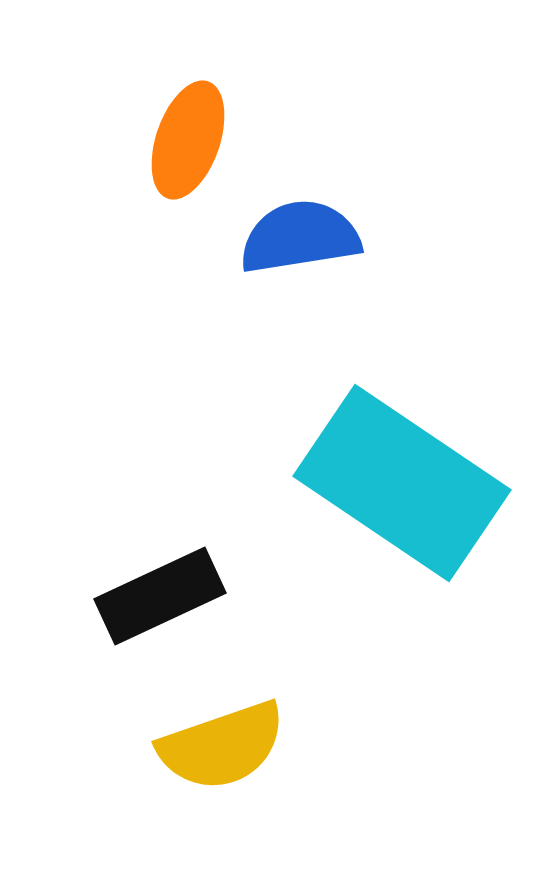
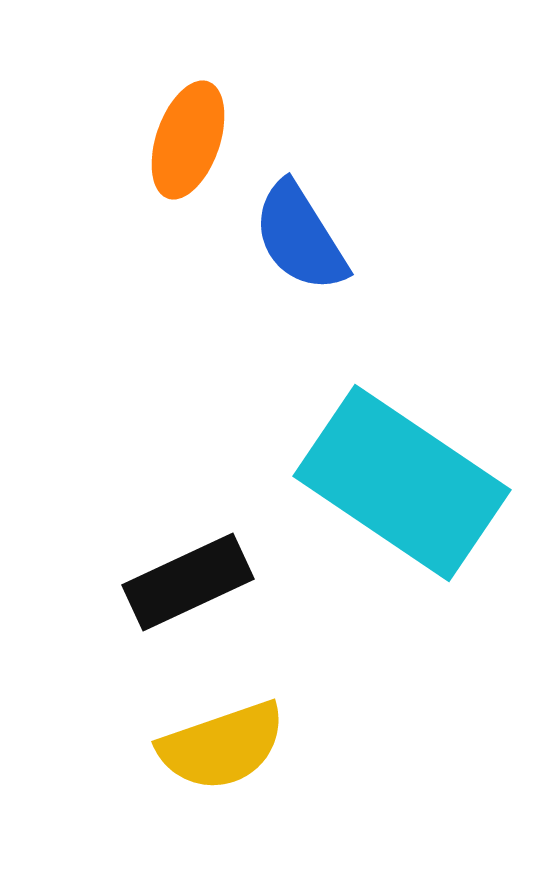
blue semicircle: rotated 113 degrees counterclockwise
black rectangle: moved 28 px right, 14 px up
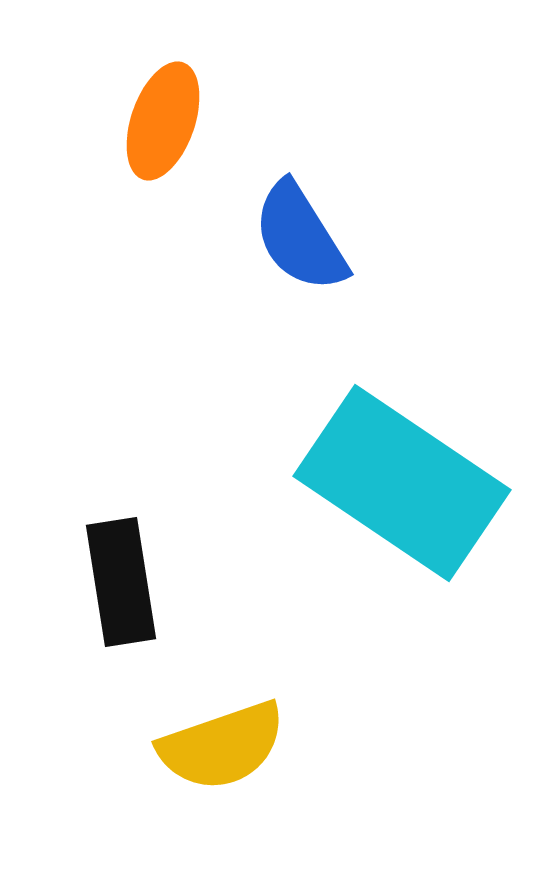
orange ellipse: moved 25 px left, 19 px up
black rectangle: moved 67 px left; rotated 74 degrees counterclockwise
